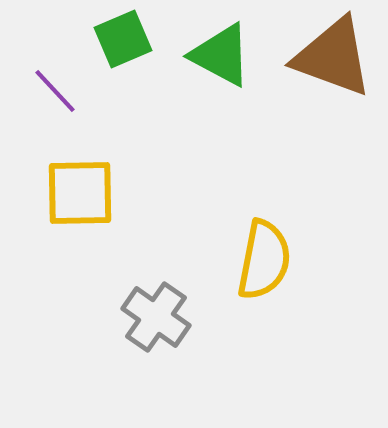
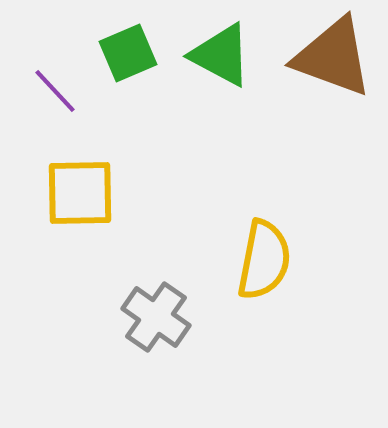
green square: moved 5 px right, 14 px down
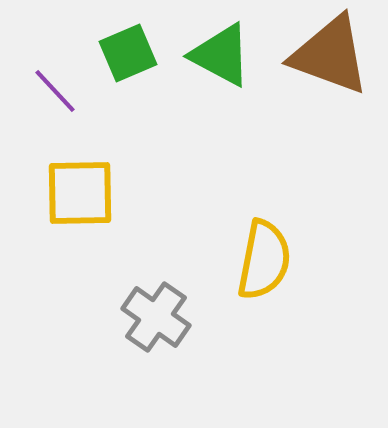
brown triangle: moved 3 px left, 2 px up
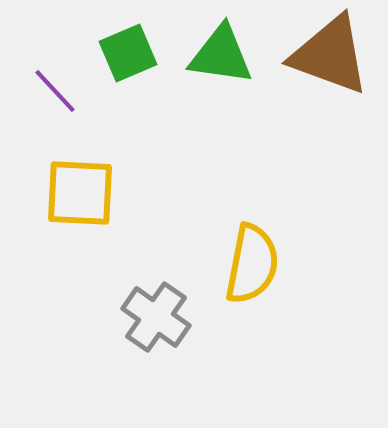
green triangle: rotated 20 degrees counterclockwise
yellow square: rotated 4 degrees clockwise
yellow semicircle: moved 12 px left, 4 px down
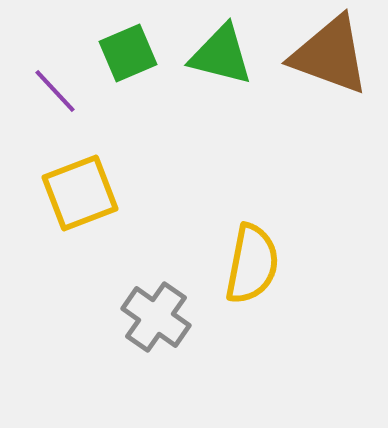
green triangle: rotated 6 degrees clockwise
yellow square: rotated 24 degrees counterclockwise
